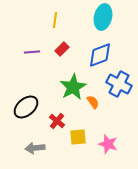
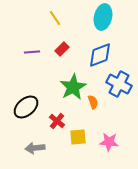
yellow line: moved 2 px up; rotated 42 degrees counterclockwise
orange semicircle: rotated 16 degrees clockwise
pink star: moved 1 px right, 2 px up; rotated 12 degrees counterclockwise
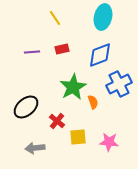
red rectangle: rotated 32 degrees clockwise
blue cross: rotated 35 degrees clockwise
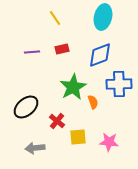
blue cross: rotated 25 degrees clockwise
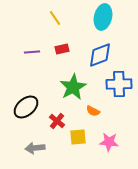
orange semicircle: moved 9 px down; rotated 136 degrees clockwise
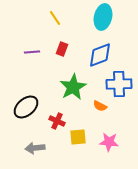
red rectangle: rotated 56 degrees counterclockwise
orange semicircle: moved 7 px right, 5 px up
red cross: rotated 14 degrees counterclockwise
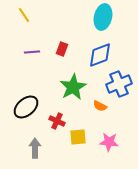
yellow line: moved 31 px left, 3 px up
blue cross: rotated 20 degrees counterclockwise
gray arrow: rotated 96 degrees clockwise
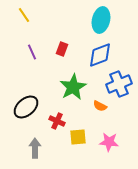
cyan ellipse: moved 2 px left, 3 px down
purple line: rotated 70 degrees clockwise
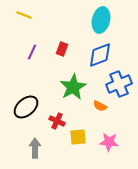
yellow line: rotated 35 degrees counterclockwise
purple line: rotated 49 degrees clockwise
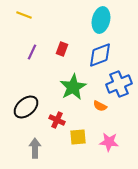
red cross: moved 1 px up
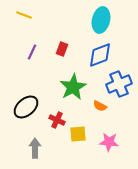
yellow square: moved 3 px up
